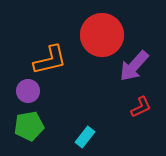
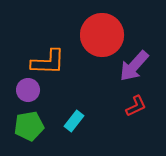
orange L-shape: moved 2 px left, 2 px down; rotated 15 degrees clockwise
purple circle: moved 1 px up
red L-shape: moved 5 px left, 1 px up
cyan rectangle: moved 11 px left, 16 px up
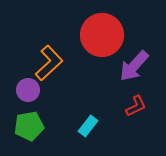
orange L-shape: moved 1 px right, 1 px down; rotated 45 degrees counterclockwise
cyan rectangle: moved 14 px right, 5 px down
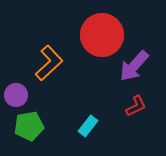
purple circle: moved 12 px left, 5 px down
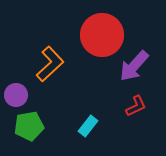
orange L-shape: moved 1 px right, 1 px down
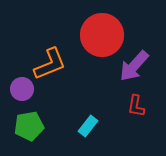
orange L-shape: rotated 21 degrees clockwise
purple circle: moved 6 px right, 6 px up
red L-shape: rotated 125 degrees clockwise
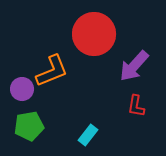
red circle: moved 8 px left, 1 px up
orange L-shape: moved 2 px right, 7 px down
cyan rectangle: moved 9 px down
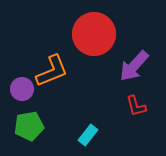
red L-shape: rotated 25 degrees counterclockwise
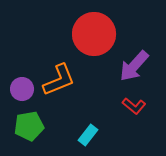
orange L-shape: moved 7 px right, 9 px down
red L-shape: moved 2 px left; rotated 35 degrees counterclockwise
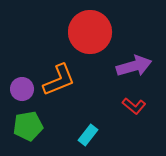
red circle: moved 4 px left, 2 px up
purple arrow: rotated 148 degrees counterclockwise
green pentagon: moved 1 px left
